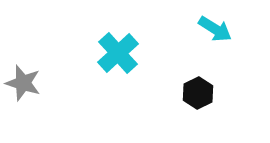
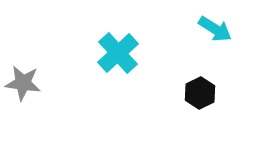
gray star: rotated 9 degrees counterclockwise
black hexagon: moved 2 px right
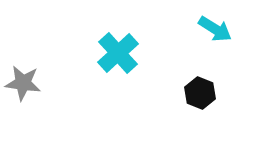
black hexagon: rotated 12 degrees counterclockwise
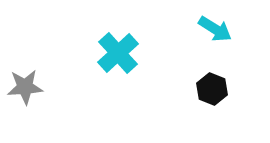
gray star: moved 2 px right, 4 px down; rotated 12 degrees counterclockwise
black hexagon: moved 12 px right, 4 px up
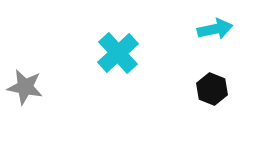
cyan arrow: rotated 44 degrees counterclockwise
gray star: rotated 15 degrees clockwise
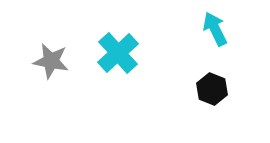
cyan arrow: rotated 104 degrees counterclockwise
gray star: moved 26 px right, 26 px up
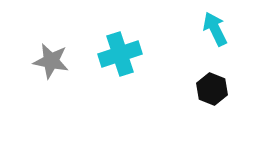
cyan cross: moved 2 px right, 1 px down; rotated 24 degrees clockwise
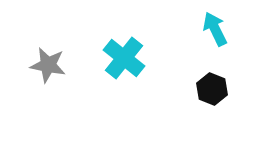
cyan cross: moved 4 px right, 4 px down; rotated 33 degrees counterclockwise
gray star: moved 3 px left, 4 px down
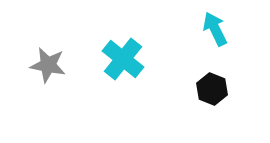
cyan cross: moved 1 px left, 1 px down
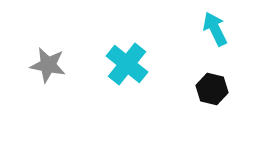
cyan cross: moved 4 px right, 5 px down
black hexagon: rotated 8 degrees counterclockwise
